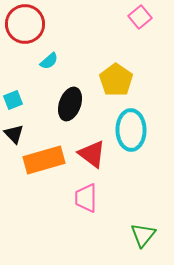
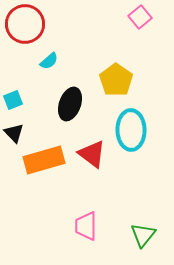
black triangle: moved 1 px up
pink trapezoid: moved 28 px down
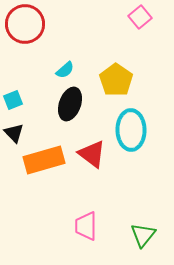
cyan semicircle: moved 16 px right, 9 px down
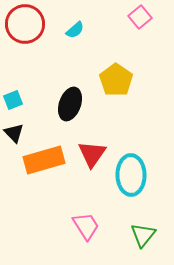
cyan semicircle: moved 10 px right, 40 px up
cyan ellipse: moved 45 px down
red triangle: rotated 28 degrees clockwise
pink trapezoid: rotated 148 degrees clockwise
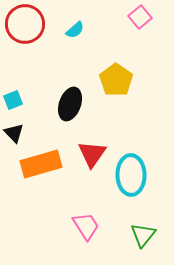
orange rectangle: moved 3 px left, 4 px down
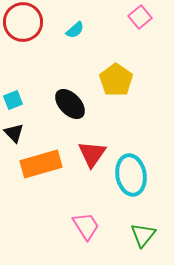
red circle: moved 2 px left, 2 px up
black ellipse: rotated 64 degrees counterclockwise
cyan ellipse: rotated 9 degrees counterclockwise
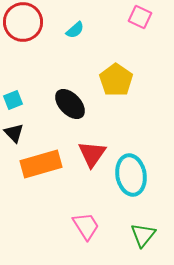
pink square: rotated 25 degrees counterclockwise
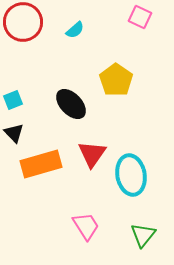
black ellipse: moved 1 px right
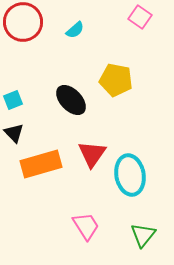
pink square: rotated 10 degrees clockwise
yellow pentagon: rotated 24 degrees counterclockwise
black ellipse: moved 4 px up
cyan ellipse: moved 1 px left
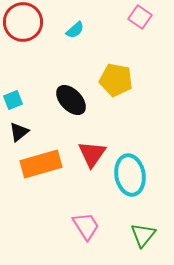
black triangle: moved 5 px right, 1 px up; rotated 35 degrees clockwise
